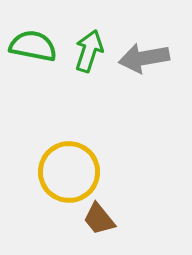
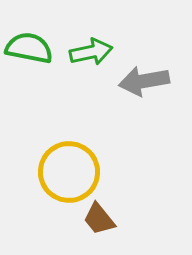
green semicircle: moved 4 px left, 2 px down
green arrow: moved 2 px right, 1 px down; rotated 60 degrees clockwise
gray arrow: moved 23 px down
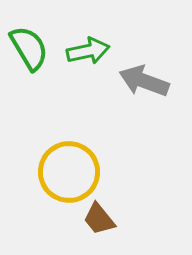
green semicircle: rotated 48 degrees clockwise
green arrow: moved 3 px left, 1 px up
gray arrow: rotated 30 degrees clockwise
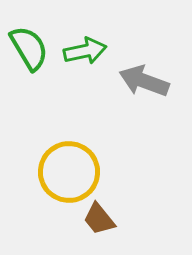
green arrow: moved 3 px left
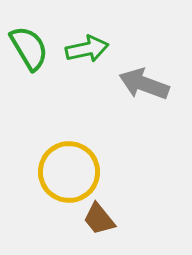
green arrow: moved 2 px right, 2 px up
gray arrow: moved 3 px down
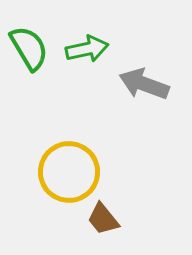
brown trapezoid: moved 4 px right
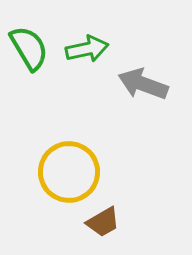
gray arrow: moved 1 px left
brown trapezoid: moved 3 px down; rotated 81 degrees counterclockwise
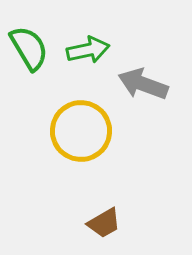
green arrow: moved 1 px right, 1 px down
yellow circle: moved 12 px right, 41 px up
brown trapezoid: moved 1 px right, 1 px down
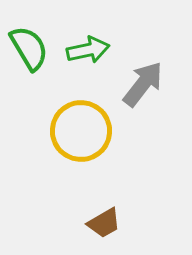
gray arrow: rotated 108 degrees clockwise
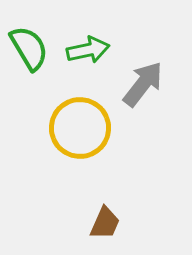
yellow circle: moved 1 px left, 3 px up
brown trapezoid: moved 1 px right; rotated 36 degrees counterclockwise
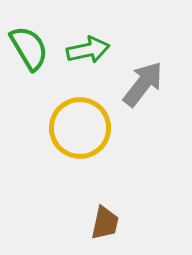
brown trapezoid: rotated 12 degrees counterclockwise
